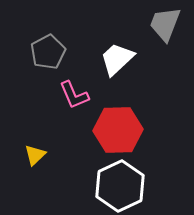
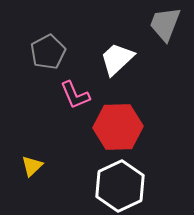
pink L-shape: moved 1 px right
red hexagon: moved 3 px up
yellow triangle: moved 3 px left, 11 px down
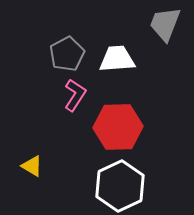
gray pentagon: moved 19 px right, 2 px down
white trapezoid: rotated 39 degrees clockwise
pink L-shape: rotated 124 degrees counterclockwise
yellow triangle: rotated 45 degrees counterclockwise
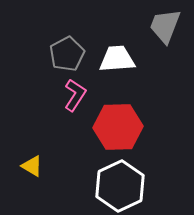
gray trapezoid: moved 2 px down
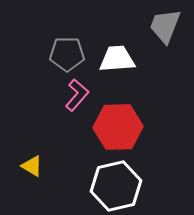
gray pentagon: rotated 28 degrees clockwise
pink L-shape: moved 2 px right; rotated 8 degrees clockwise
white hexagon: moved 4 px left; rotated 12 degrees clockwise
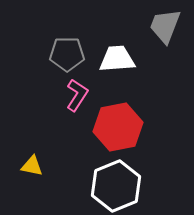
pink L-shape: rotated 8 degrees counterclockwise
red hexagon: rotated 9 degrees counterclockwise
yellow triangle: rotated 20 degrees counterclockwise
white hexagon: rotated 9 degrees counterclockwise
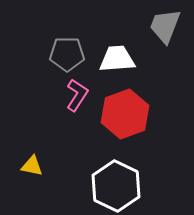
red hexagon: moved 7 px right, 13 px up; rotated 9 degrees counterclockwise
white hexagon: rotated 12 degrees counterclockwise
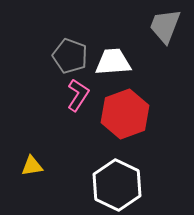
gray pentagon: moved 3 px right, 2 px down; rotated 20 degrees clockwise
white trapezoid: moved 4 px left, 3 px down
pink L-shape: moved 1 px right
yellow triangle: rotated 20 degrees counterclockwise
white hexagon: moved 1 px right, 1 px up
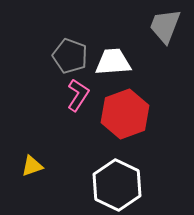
yellow triangle: rotated 10 degrees counterclockwise
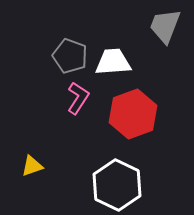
pink L-shape: moved 3 px down
red hexagon: moved 8 px right
